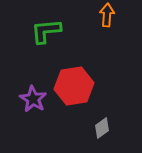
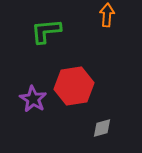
gray diamond: rotated 20 degrees clockwise
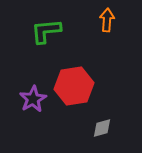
orange arrow: moved 5 px down
purple star: rotated 12 degrees clockwise
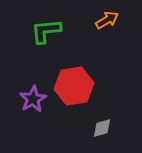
orange arrow: rotated 55 degrees clockwise
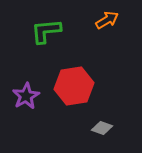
purple star: moved 7 px left, 3 px up
gray diamond: rotated 35 degrees clockwise
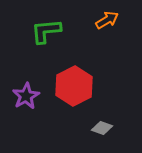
red hexagon: rotated 18 degrees counterclockwise
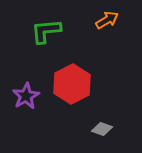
red hexagon: moved 2 px left, 2 px up
gray diamond: moved 1 px down
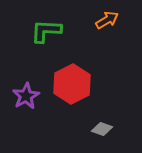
green L-shape: rotated 8 degrees clockwise
